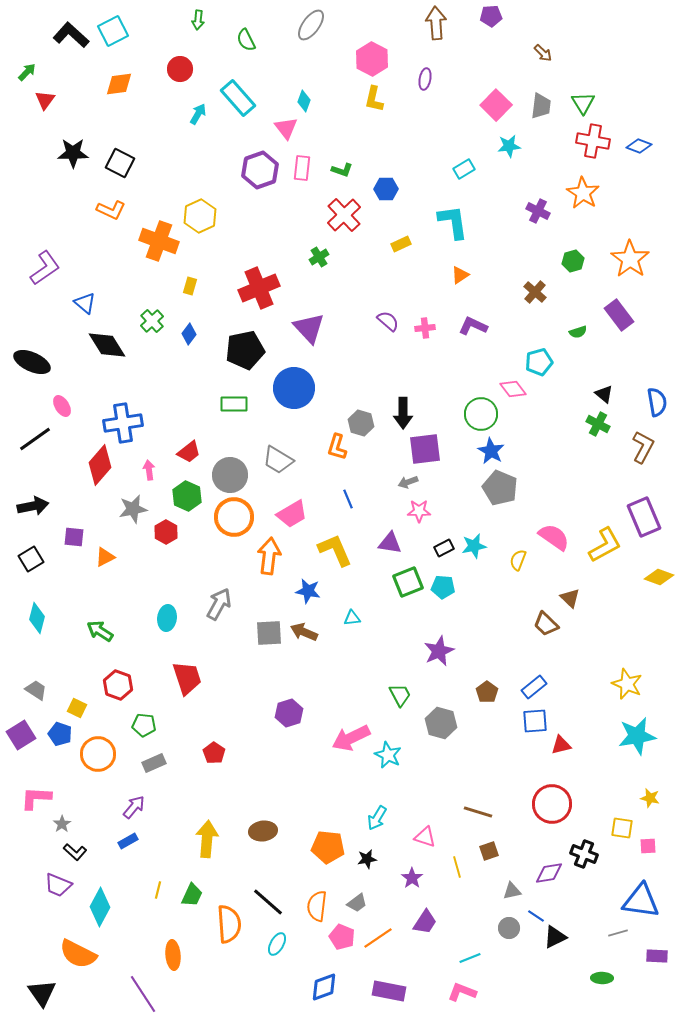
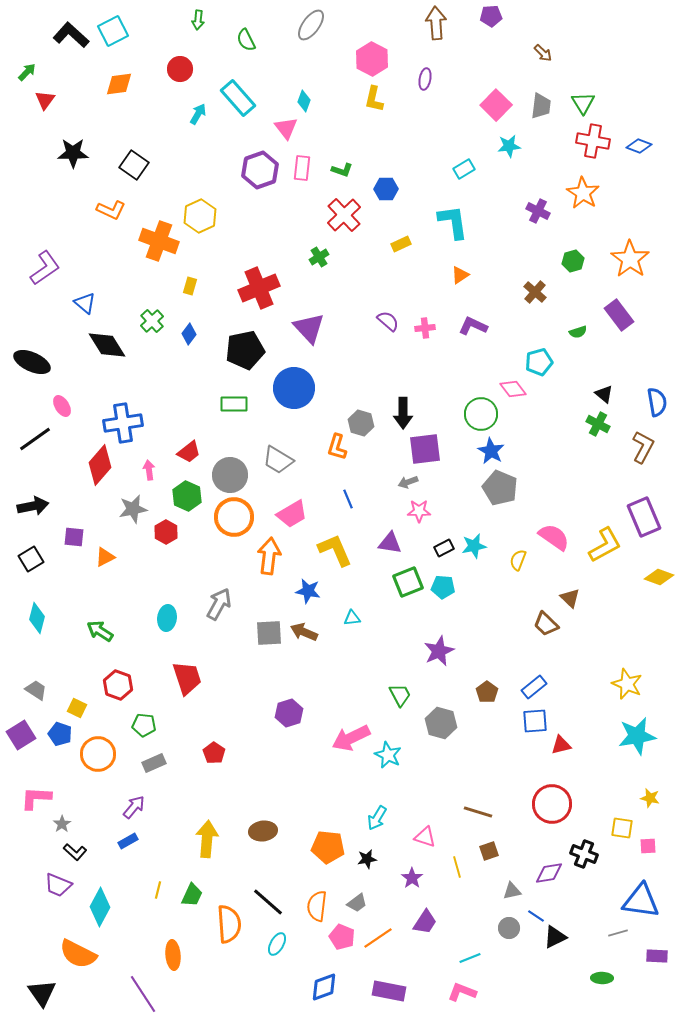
black square at (120, 163): moved 14 px right, 2 px down; rotated 8 degrees clockwise
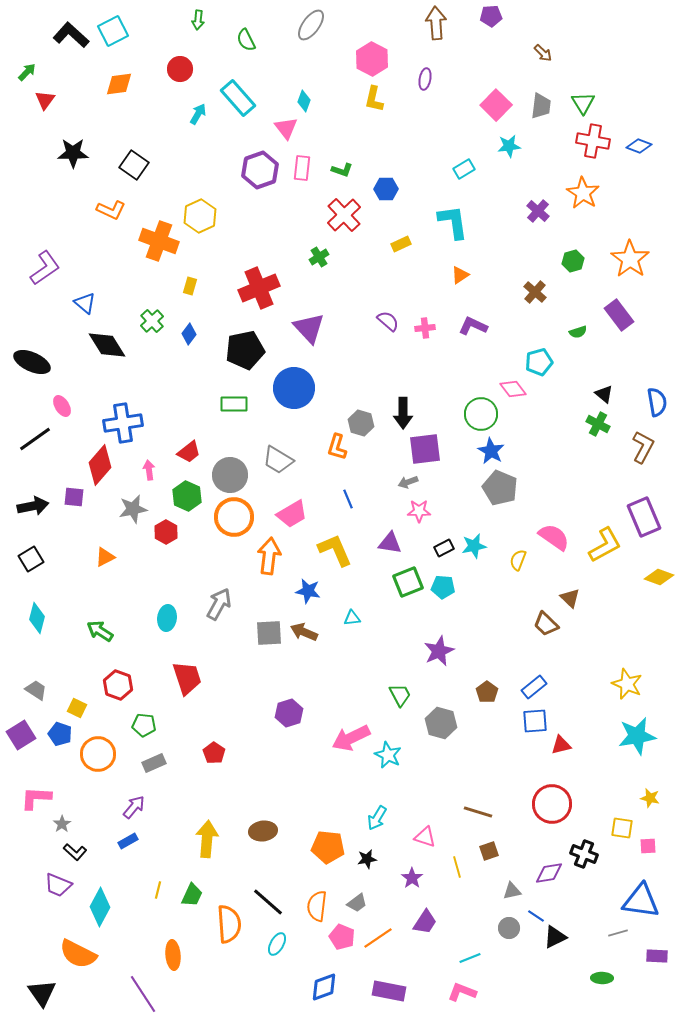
purple cross at (538, 211): rotated 15 degrees clockwise
purple square at (74, 537): moved 40 px up
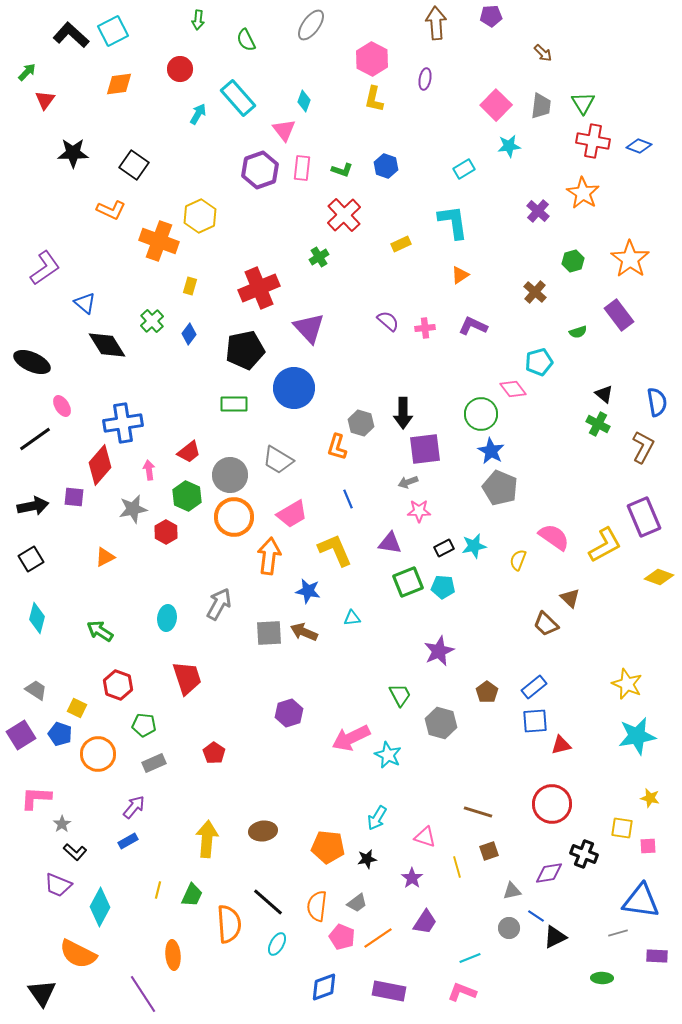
pink triangle at (286, 128): moved 2 px left, 2 px down
blue hexagon at (386, 189): moved 23 px up; rotated 20 degrees clockwise
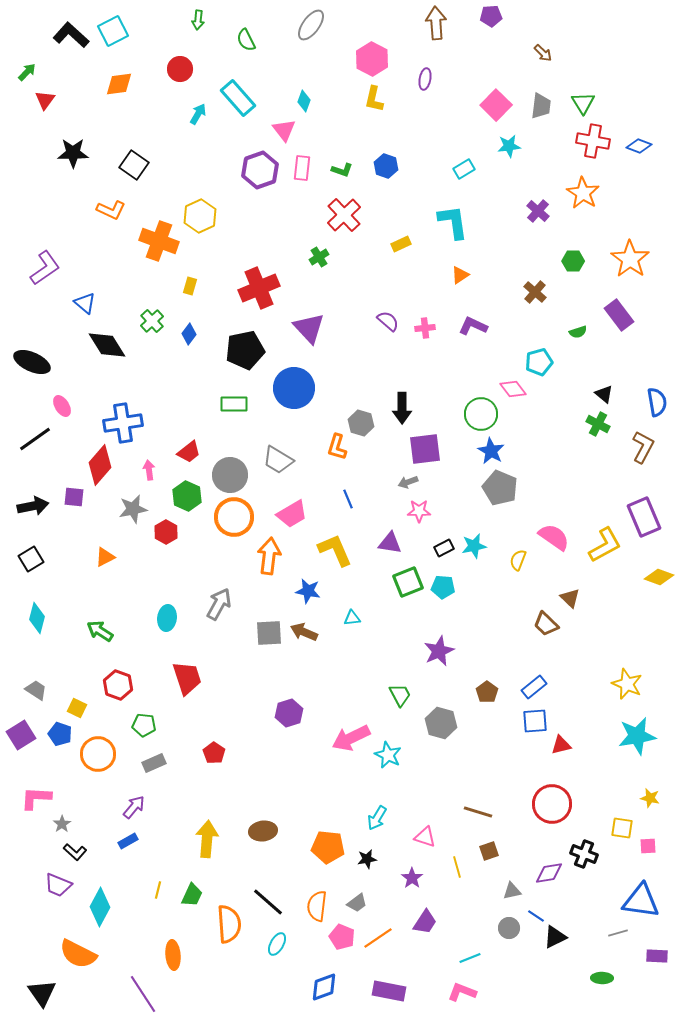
green hexagon at (573, 261): rotated 15 degrees clockwise
black arrow at (403, 413): moved 1 px left, 5 px up
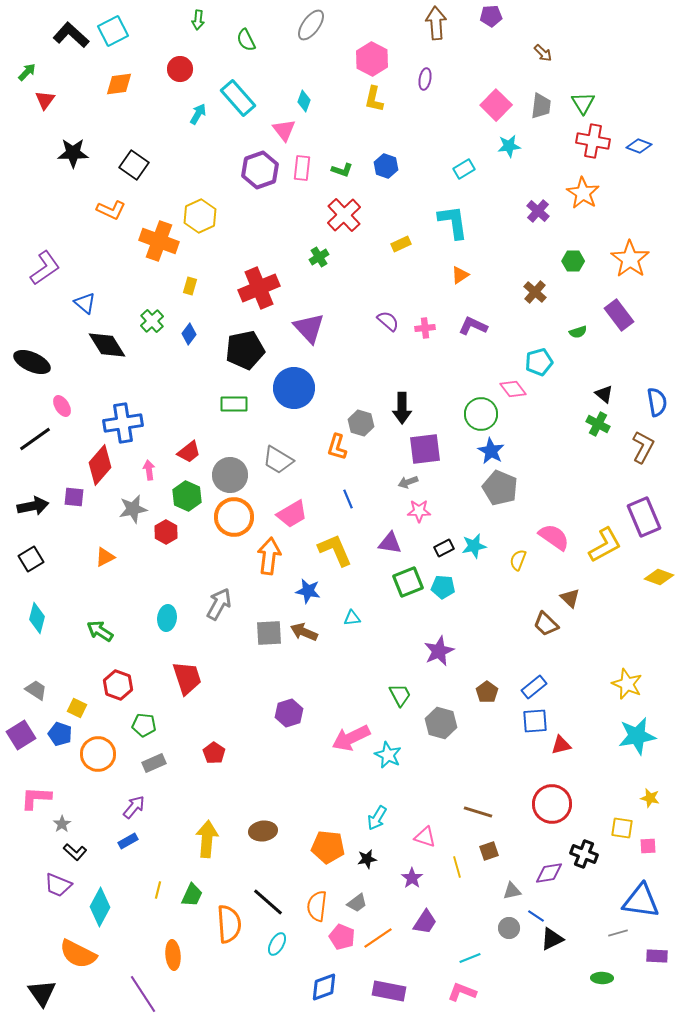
black triangle at (555, 937): moved 3 px left, 2 px down
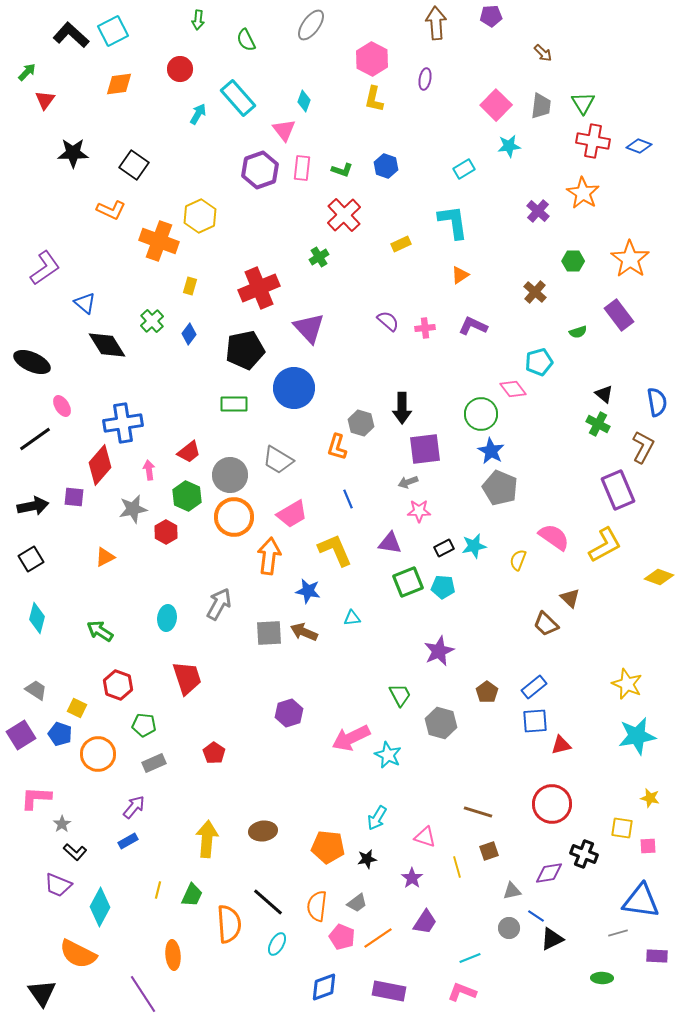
purple rectangle at (644, 517): moved 26 px left, 27 px up
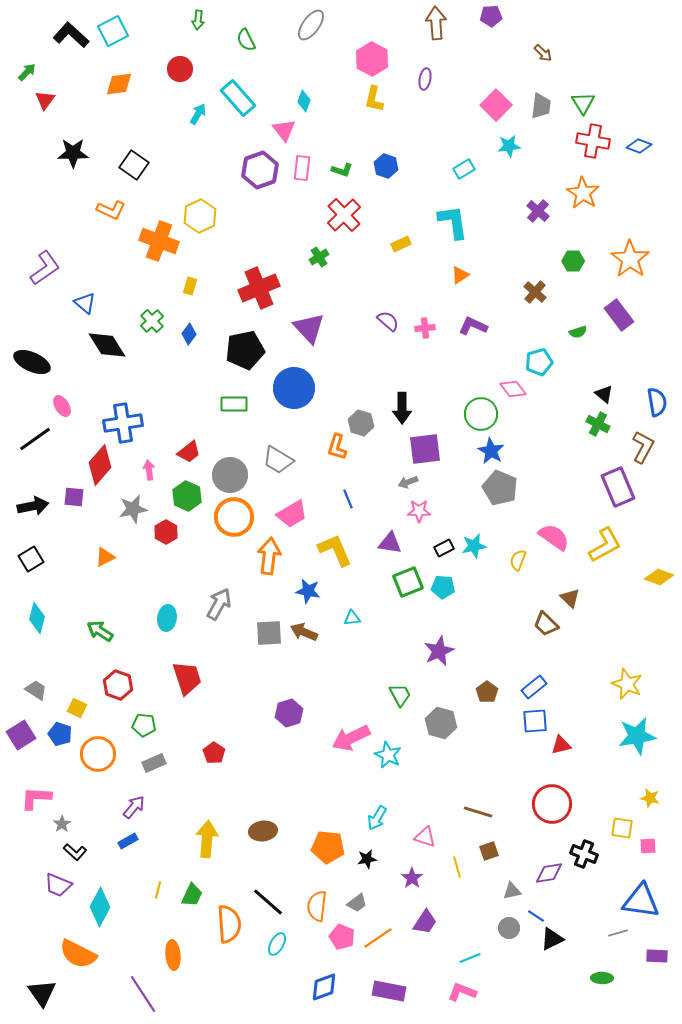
purple rectangle at (618, 490): moved 3 px up
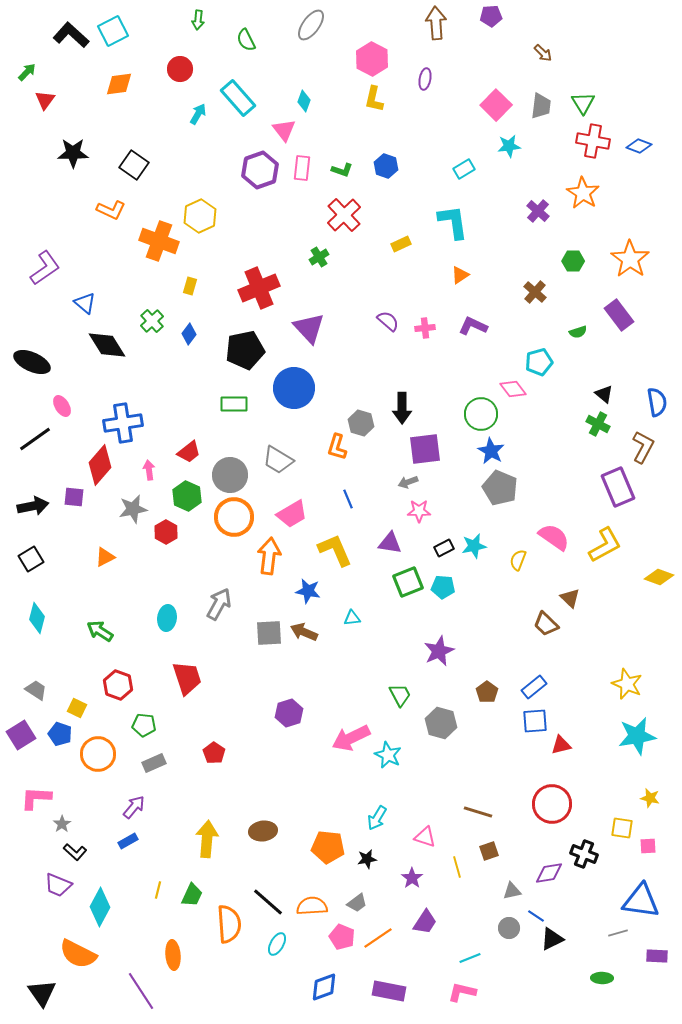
orange semicircle at (317, 906): moved 5 px left; rotated 80 degrees clockwise
pink L-shape at (462, 992): rotated 8 degrees counterclockwise
purple line at (143, 994): moved 2 px left, 3 px up
